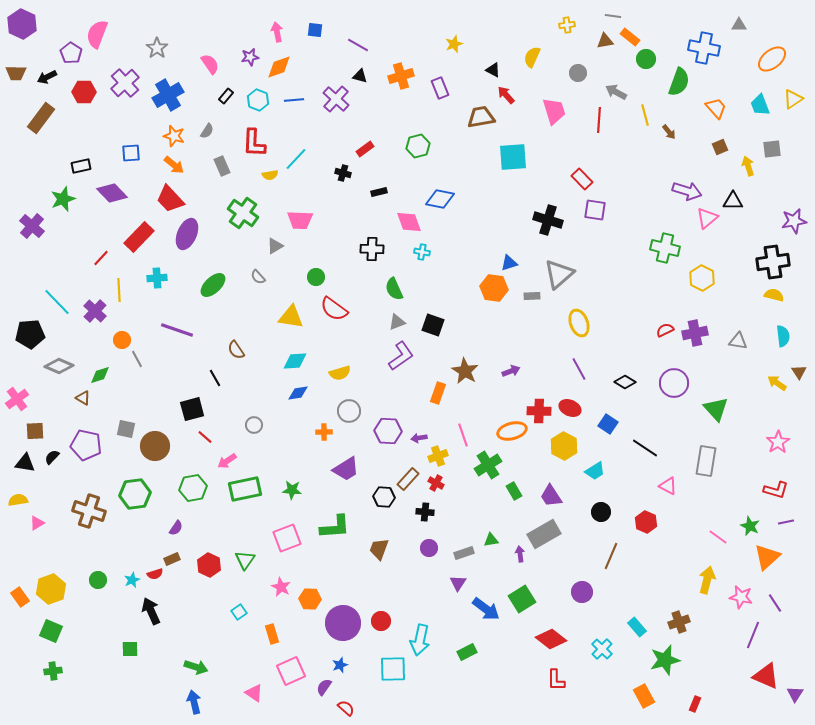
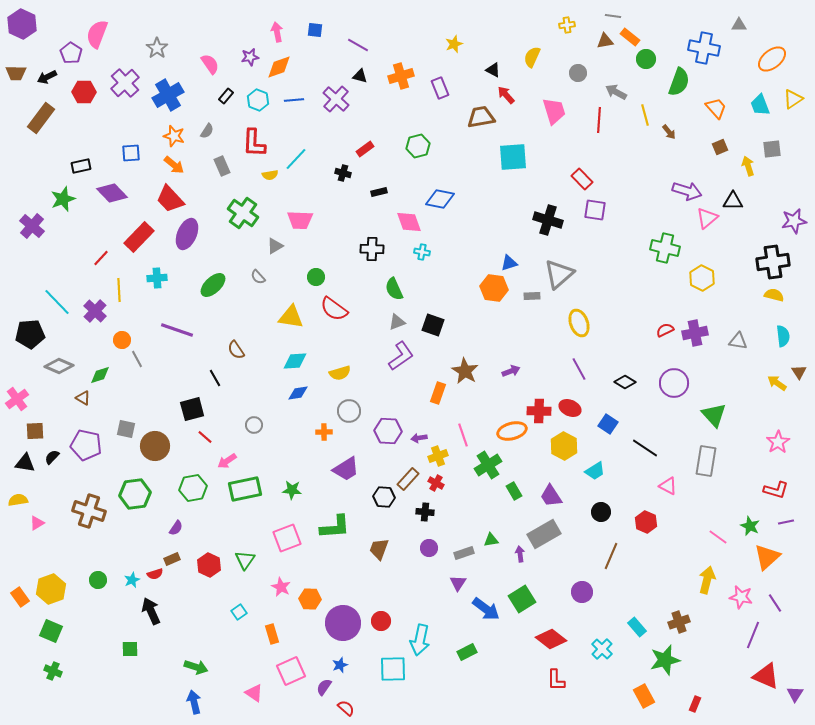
green triangle at (716, 409): moved 2 px left, 6 px down
green cross at (53, 671): rotated 30 degrees clockwise
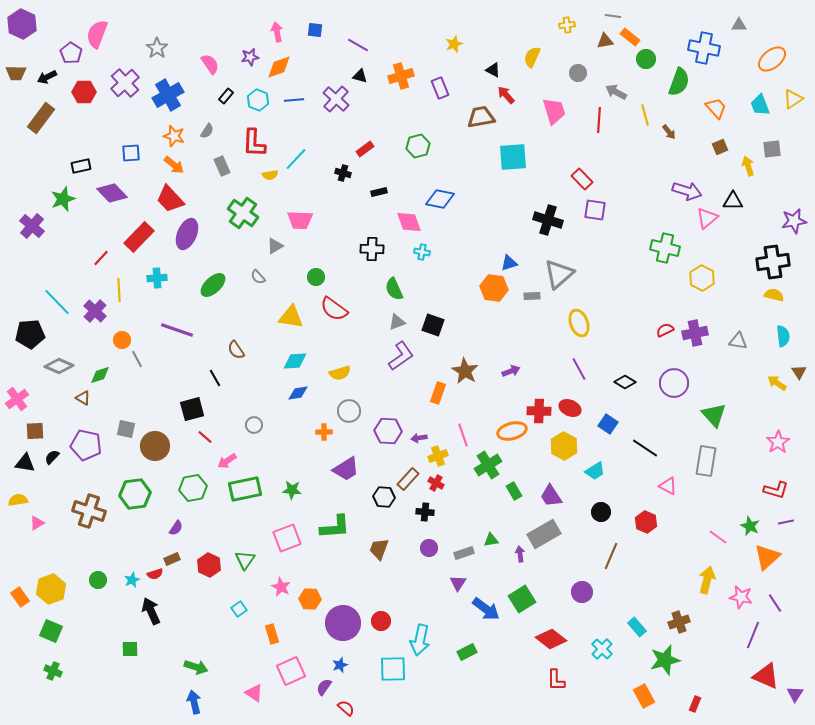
cyan square at (239, 612): moved 3 px up
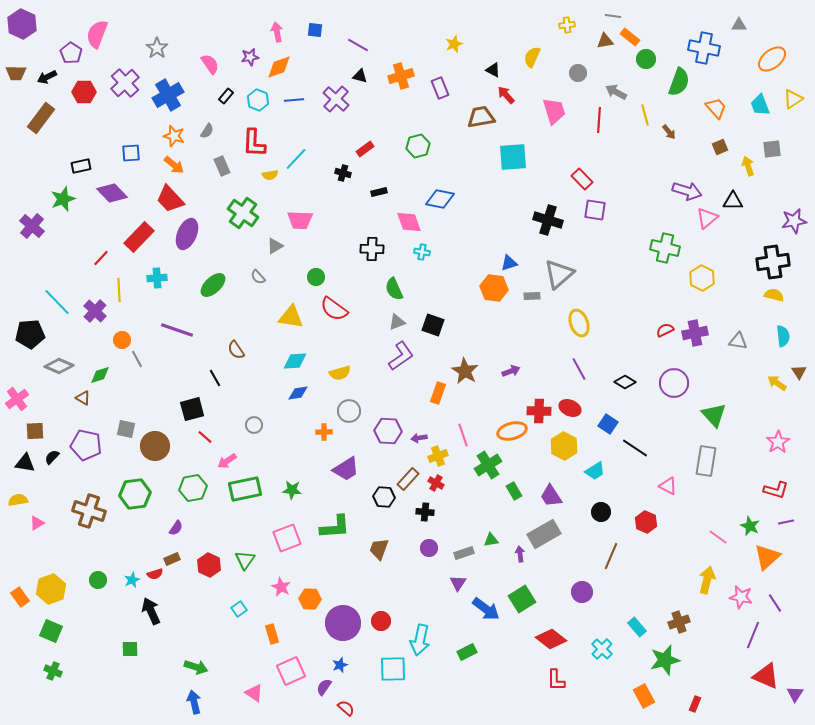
black line at (645, 448): moved 10 px left
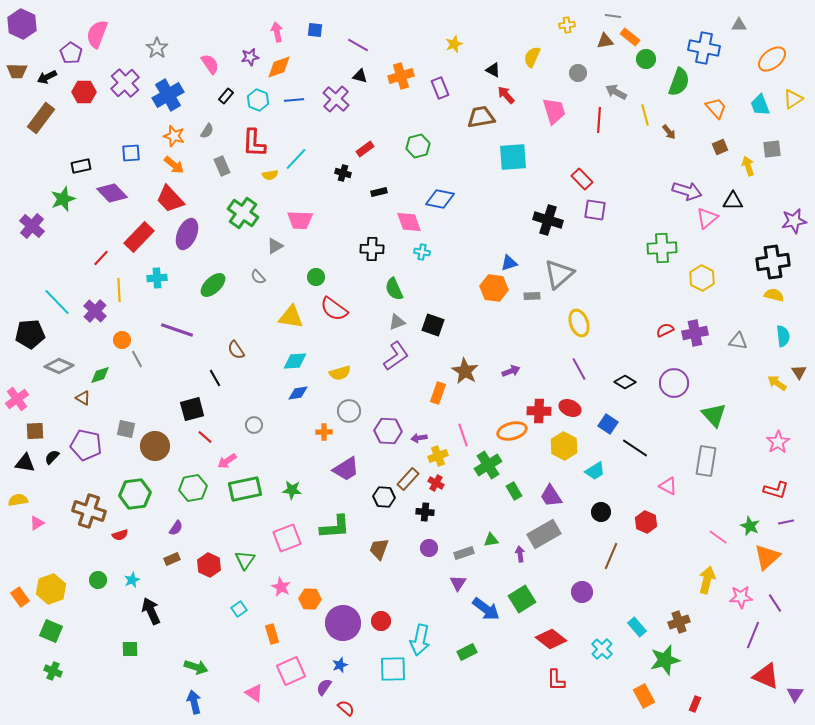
brown trapezoid at (16, 73): moved 1 px right, 2 px up
green cross at (665, 248): moved 3 px left; rotated 16 degrees counterclockwise
purple L-shape at (401, 356): moved 5 px left
red semicircle at (155, 574): moved 35 px left, 39 px up
pink star at (741, 597): rotated 15 degrees counterclockwise
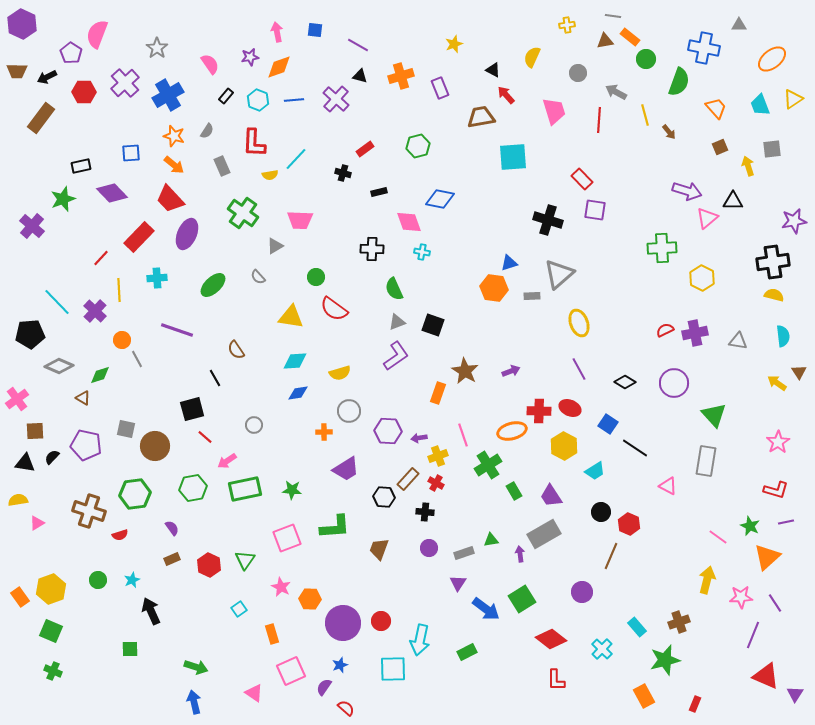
red hexagon at (646, 522): moved 17 px left, 2 px down
purple semicircle at (176, 528): moved 4 px left; rotated 70 degrees counterclockwise
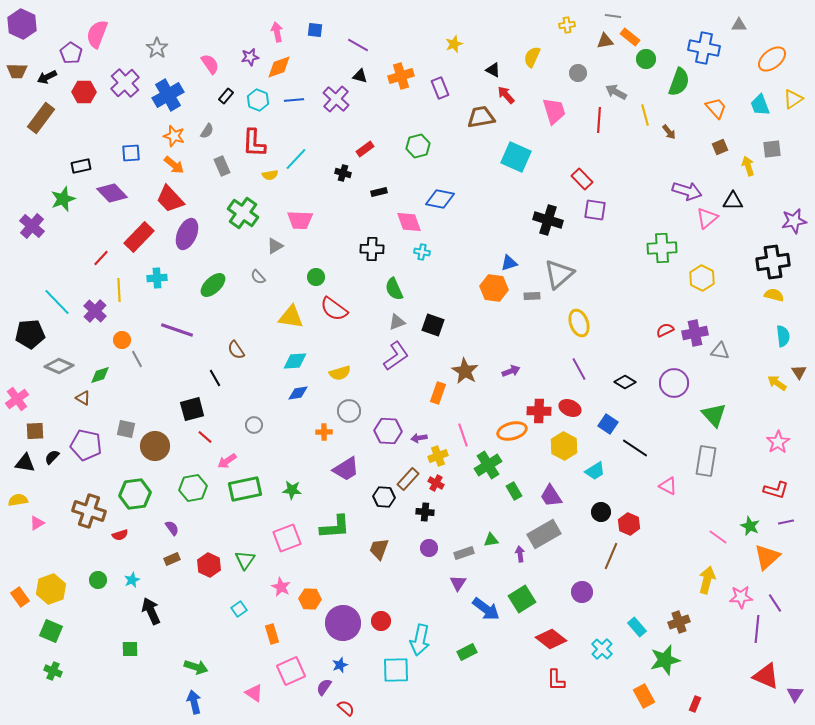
cyan square at (513, 157): moved 3 px right; rotated 28 degrees clockwise
gray triangle at (738, 341): moved 18 px left, 10 px down
purple line at (753, 635): moved 4 px right, 6 px up; rotated 16 degrees counterclockwise
cyan square at (393, 669): moved 3 px right, 1 px down
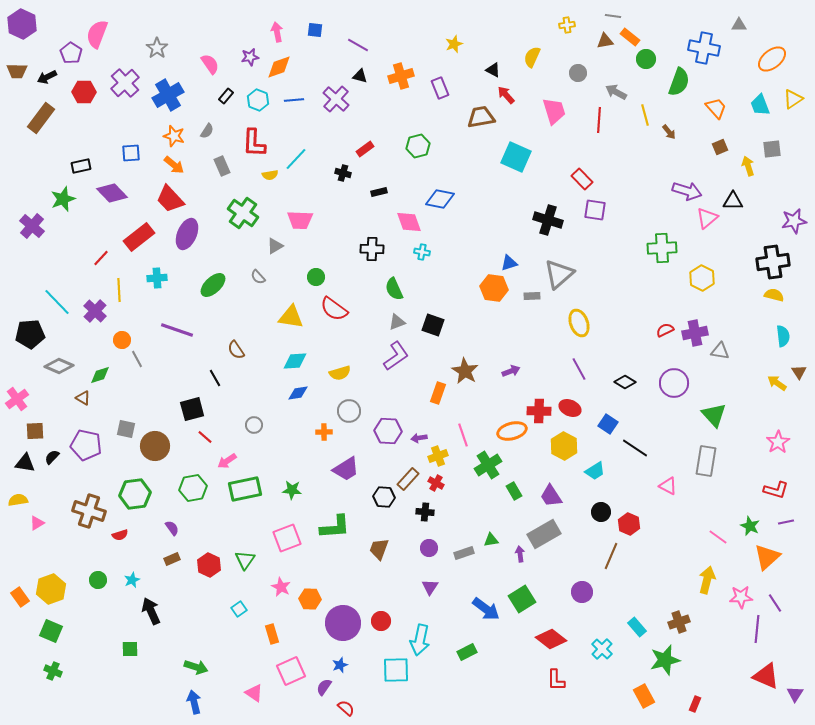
red rectangle at (139, 237): rotated 8 degrees clockwise
purple triangle at (458, 583): moved 28 px left, 4 px down
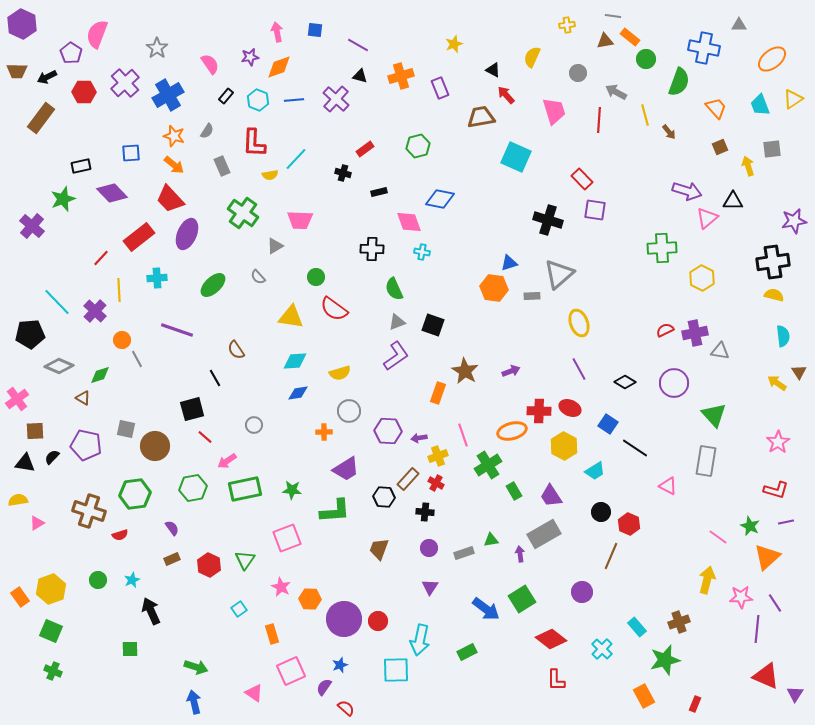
green L-shape at (335, 527): moved 16 px up
red circle at (381, 621): moved 3 px left
purple circle at (343, 623): moved 1 px right, 4 px up
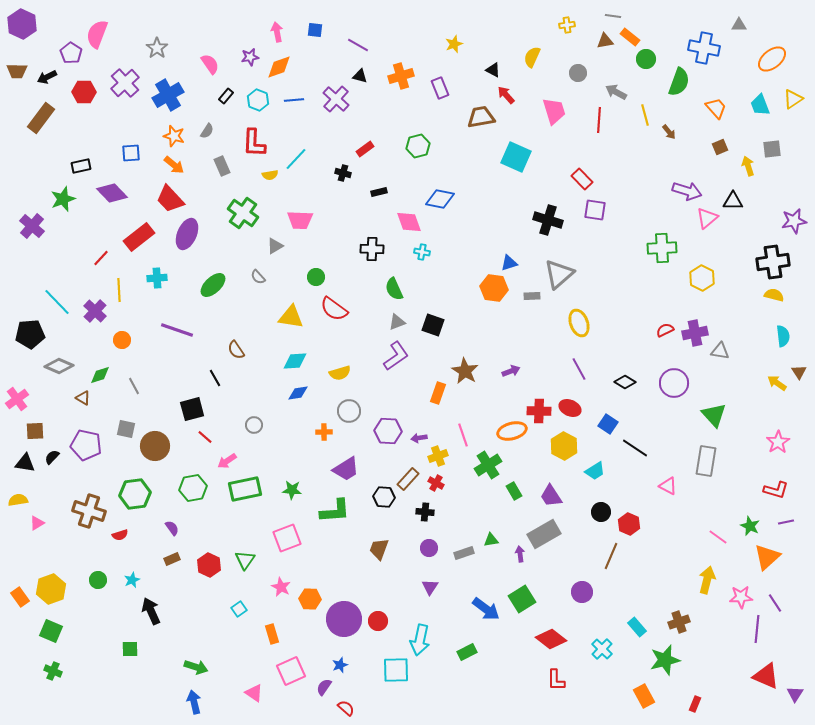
gray line at (137, 359): moved 3 px left, 27 px down
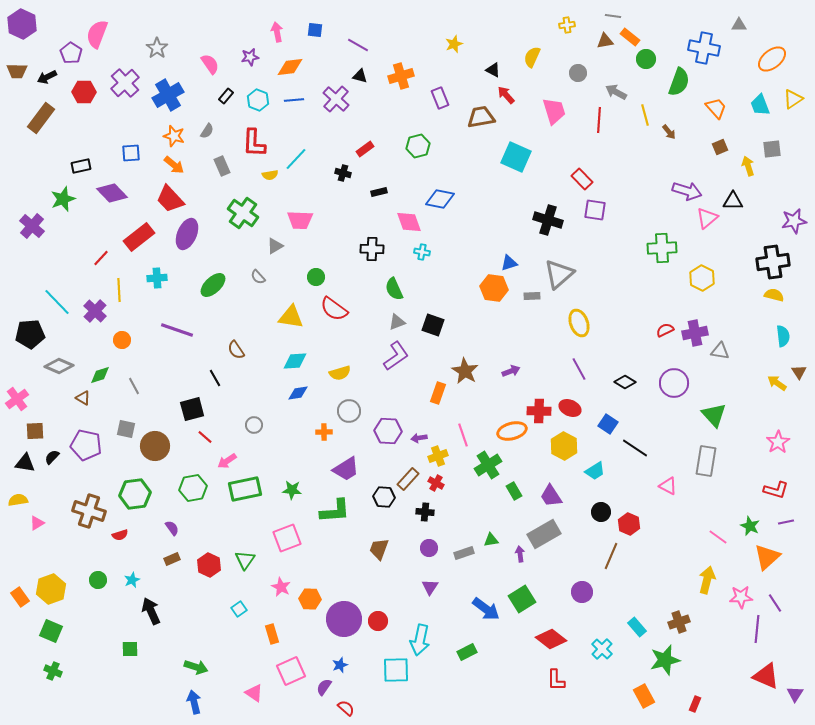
orange diamond at (279, 67): moved 11 px right; rotated 12 degrees clockwise
purple rectangle at (440, 88): moved 10 px down
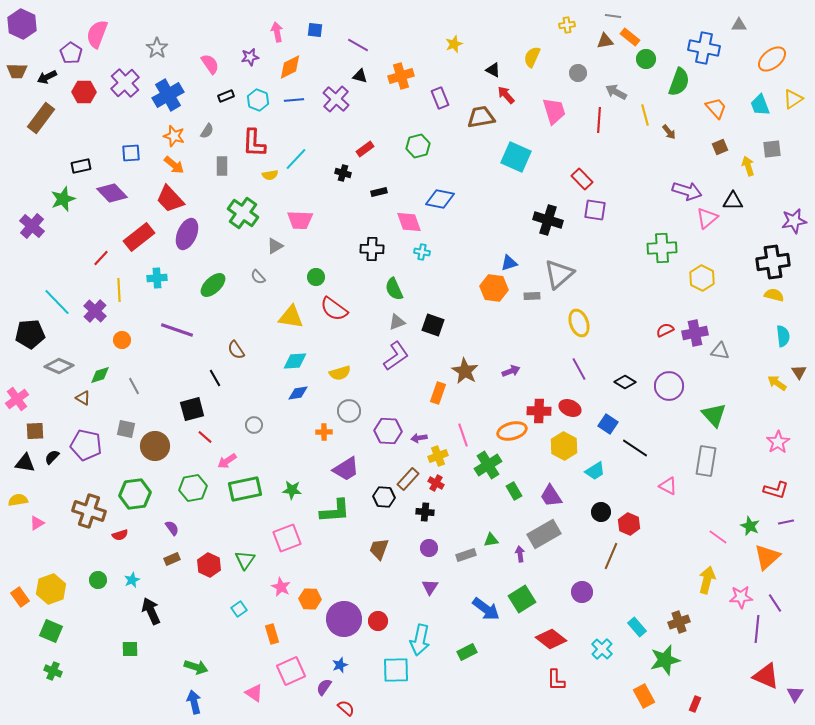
orange diamond at (290, 67): rotated 20 degrees counterclockwise
black rectangle at (226, 96): rotated 28 degrees clockwise
gray rectangle at (222, 166): rotated 24 degrees clockwise
purple circle at (674, 383): moved 5 px left, 3 px down
gray rectangle at (464, 553): moved 2 px right, 2 px down
